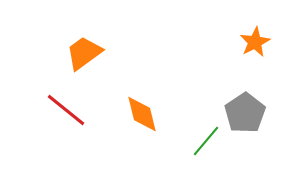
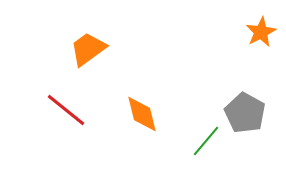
orange star: moved 6 px right, 10 px up
orange trapezoid: moved 4 px right, 4 px up
gray pentagon: rotated 9 degrees counterclockwise
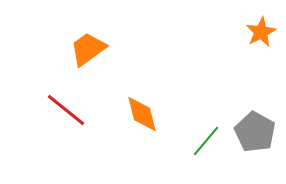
gray pentagon: moved 10 px right, 19 px down
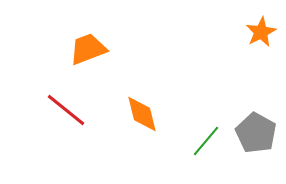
orange trapezoid: rotated 15 degrees clockwise
gray pentagon: moved 1 px right, 1 px down
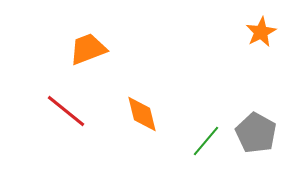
red line: moved 1 px down
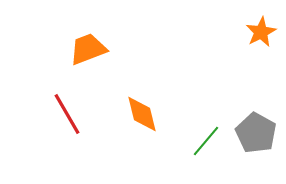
red line: moved 1 px right, 3 px down; rotated 21 degrees clockwise
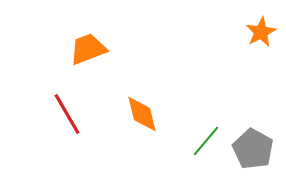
gray pentagon: moved 3 px left, 16 px down
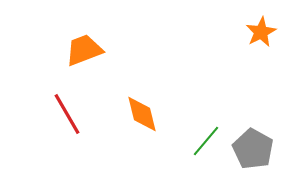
orange trapezoid: moved 4 px left, 1 px down
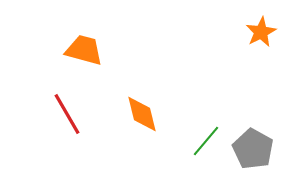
orange trapezoid: rotated 36 degrees clockwise
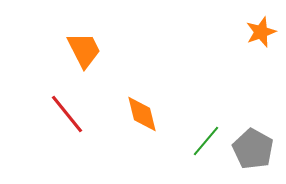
orange star: rotated 8 degrees clockwise
orange trapezoid: rotated 48 degrees clockwise
red line: rotated 9 degrees counterclockwise
